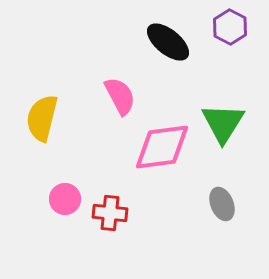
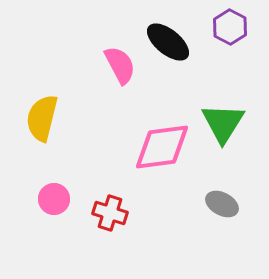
pink semicircle: moved 31 px up
pink circle: moved 11 px left
gray ellipse: rotated 40 degrees counterclockwise
red cross: rotated 12 degrees clockwise
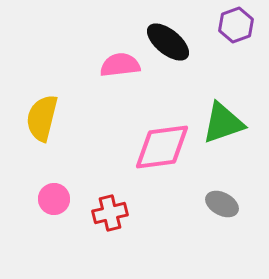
purple hexagon: moved 6 px right, 2 px up; rotated 12 degrees clockwise
pink semicircle: rotated 69 degrees counterclockwise
green triangle: rotated 39 degrees clockwise
red cross: rotated 32 degrees counterclockwise
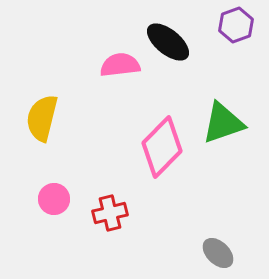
pink diamond: rotated 38 degrees counterclockwise
gray ellipse: moved 4 px left, 49 px down; rotated 16 degrees clockwise
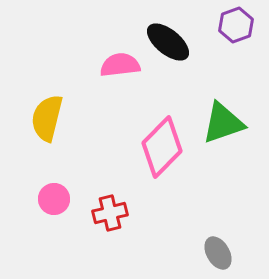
yellow semicircle: moved 5 px right
gray ellipse: rotated 16 degrees clockwise
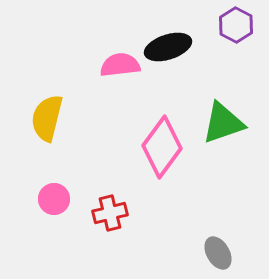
purple hexagon: rotated 12 degrees counterclockwise
black ellipse: moved 5 px down; rotated 57 degrees counterclockwise
pink diamond: rotated 8 degrees counterclockwise
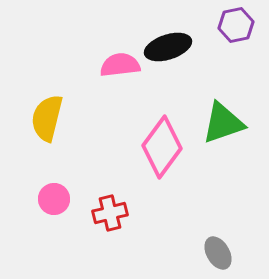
purple hexagon: rotated 20 degrees clockwise
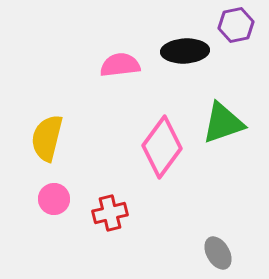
black ellipse: moved 17 px right, 4 px down; rotated 15 degrees clockwise
yellow semicircle: moved 20 px down
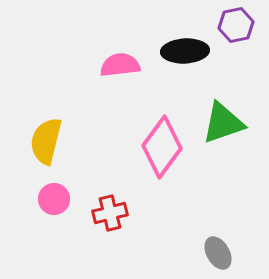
yellow semicircle: moved 1 px left, 3 px down
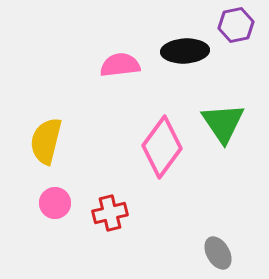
green triangle: rotated 45 degrees counterclockwise
pink circle: moved 1 px right, 4 px down
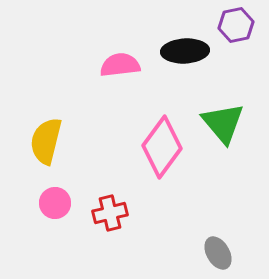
green triangle: rotated 6 degrees counterclockwise
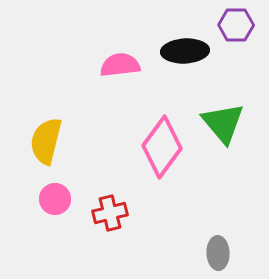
purple hexagon: rotated 12 degrees clockwise
pink circle: moved 4 px up
gray ellipse: rotated 28 degrees clockwise
